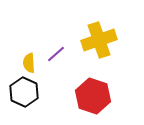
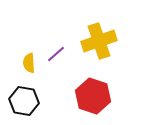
yellow cross: moved 1 px down
black hexagon: moved 9 px down; rotated 16 degrees counterclockwise
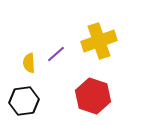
black hexagon: rotated 16 degrees counterclockwise
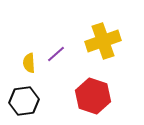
yellow cross: moved 4 px right
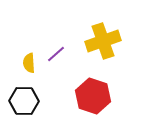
black hexagon: rotated 8 degrees clockwise
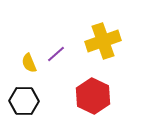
yellow semicircle: rotated 18 degrees counterclockwise
red hexagon: rotated 8 degrees clockwise
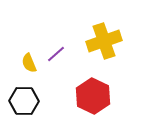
yellow cross: moved 1 px right
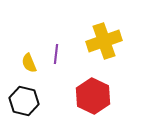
purple line: rotated 42 degrees counterclockwise
black hexagon: rotated 12 degrees clockwise
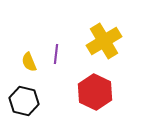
yellow cross: rotated 12 degrees counterclockwise
yellow semicircle: moved 1 px up
red hexagon: moved 2 px right, 4 px up
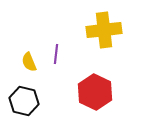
yellow cross: moved 11 px up; rotated 24 degrees clockwise
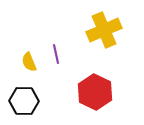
yellow cross: rotated 16 degrees counterclockwise
purple line: rotated 18 degrees counterclockwise
black hexagon: rotated 12 degrees counterclockwise
